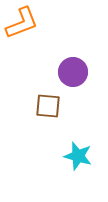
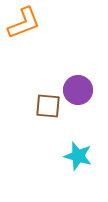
orange L-shape: moved 2 px right
purple circle: moved 5 px right, 18 px down
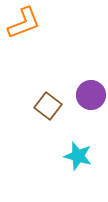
purple circle: moved 13 px right, 5 px down
brown square: rotated 32 degrees clockwise
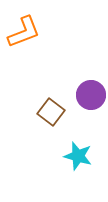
orange L-shape: moved 9 px down
brown square: moved 3 px right, 6 px down
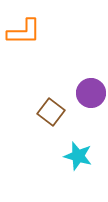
orange L-shape: rotated 21 degrees clockwise
purple circle: moved 2 px up
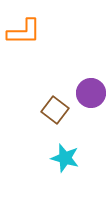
brown square: moved 4 px right, 2 px up
cyan star: moved 13 px left, 2 px down
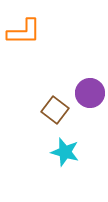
purple circle: moved 1 px left
cyan star: moved 6 px up
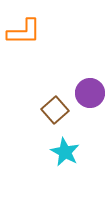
brown square: rotated 12 degrees clockwise
cyan star: rotated 12 degrees clockwise
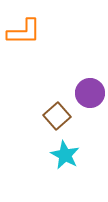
brown square: moved 2 px right, 6 px down
cyan star: moved 3 px down
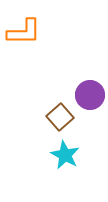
purple circle: moved 2 px down
brown square: moved 3 px right, 1 px down
